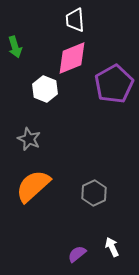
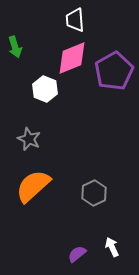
purple pentagon: moved 13 px up
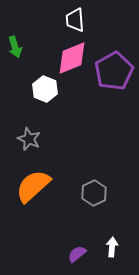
white arrow: rotated 30 degrees clockwise
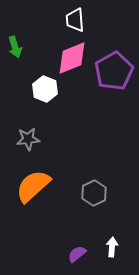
gray star: moved 1 px left; rotated 30 degrees counterclockwise
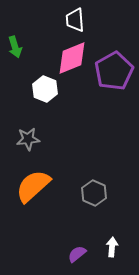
gray hexagon: rotated 10 degrees counterclockwise
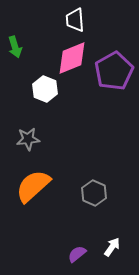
white arrow: rotated 30 degrees clockwise
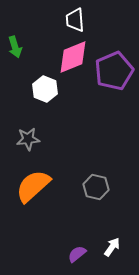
pink diamond: moved 1 px right, 1 px up
purple pentagon: rotated 6 degrees clockwise
gray hexagon: moved 2 px right, 6 px up; rotated 10 degrees counterclockwise
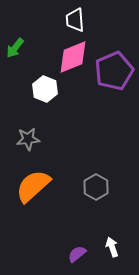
green arrow: moved 1 px down; rotated 55 degrees clockwise
gray hexagon: rotated 15 degrees clockwise
white arrow: rotated 54 degrees counterclockwise
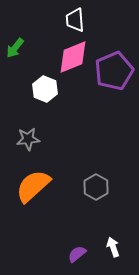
white arrow: moved 1 px right
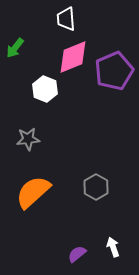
white trapezoid: moved 9 px left, 1 px up
orange semicircle: moved 6 px down
